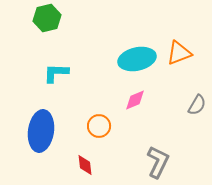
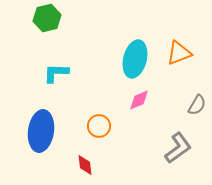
cyan ellipse: moved 2 px left; rotated 63 degrees counterclockwise
pink diamond: moved 4 px right
gray L-shape: moved 20 px right, 14 px up; rotated 28 degrees clockwise
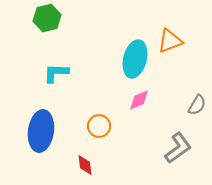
orange triangle: moved 9 px left, 12 px up
